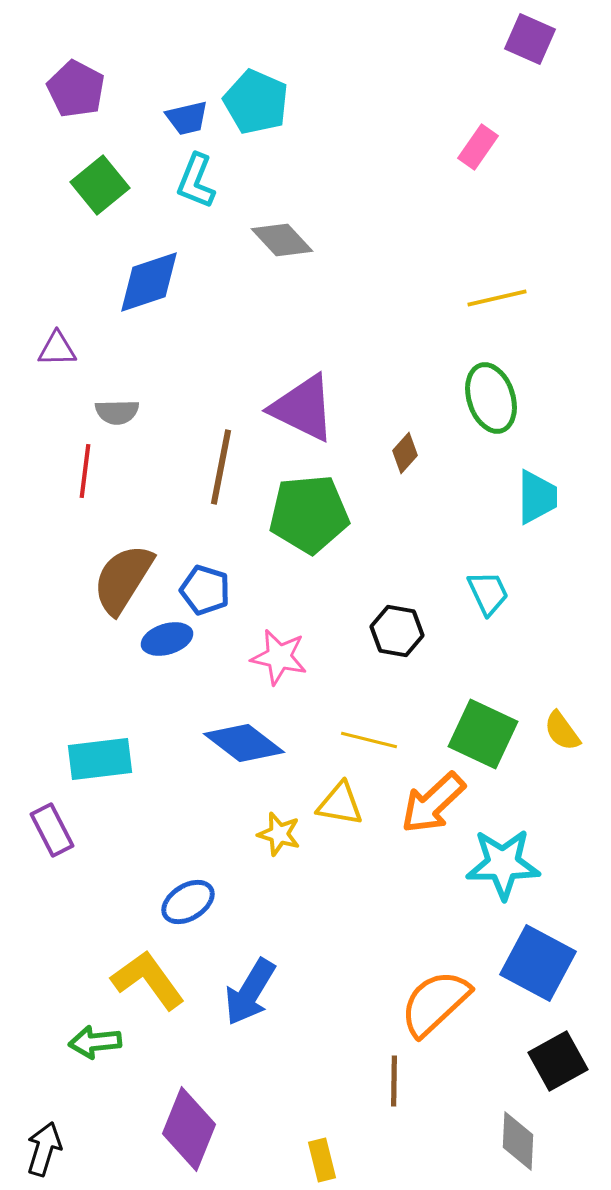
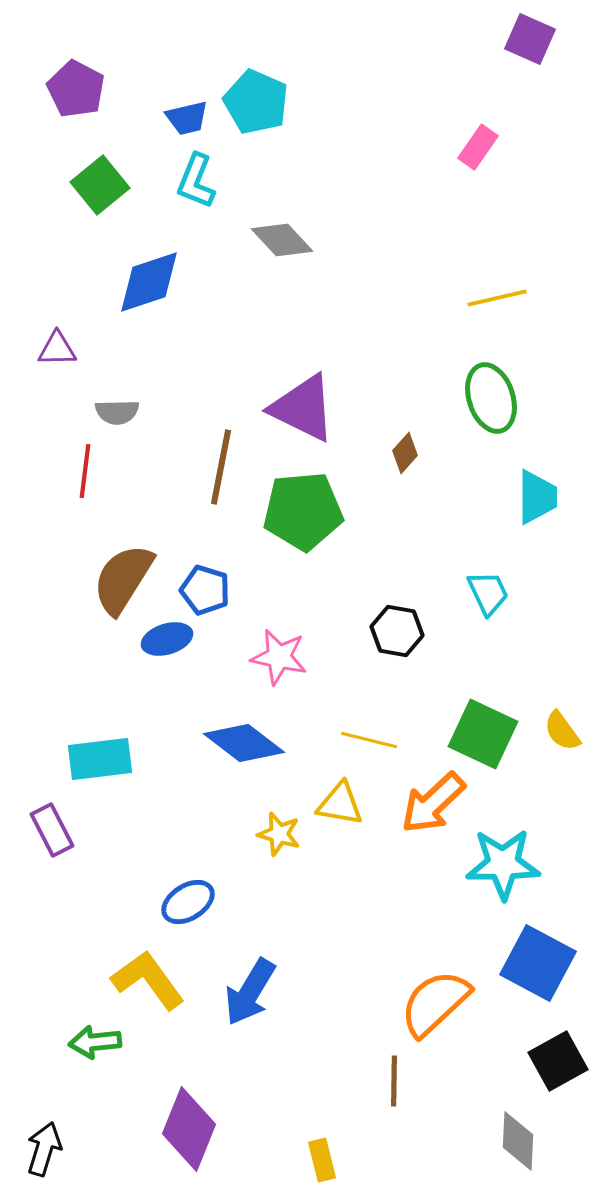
green pentagon at (309, 514): moved 6 px left, 3 px up
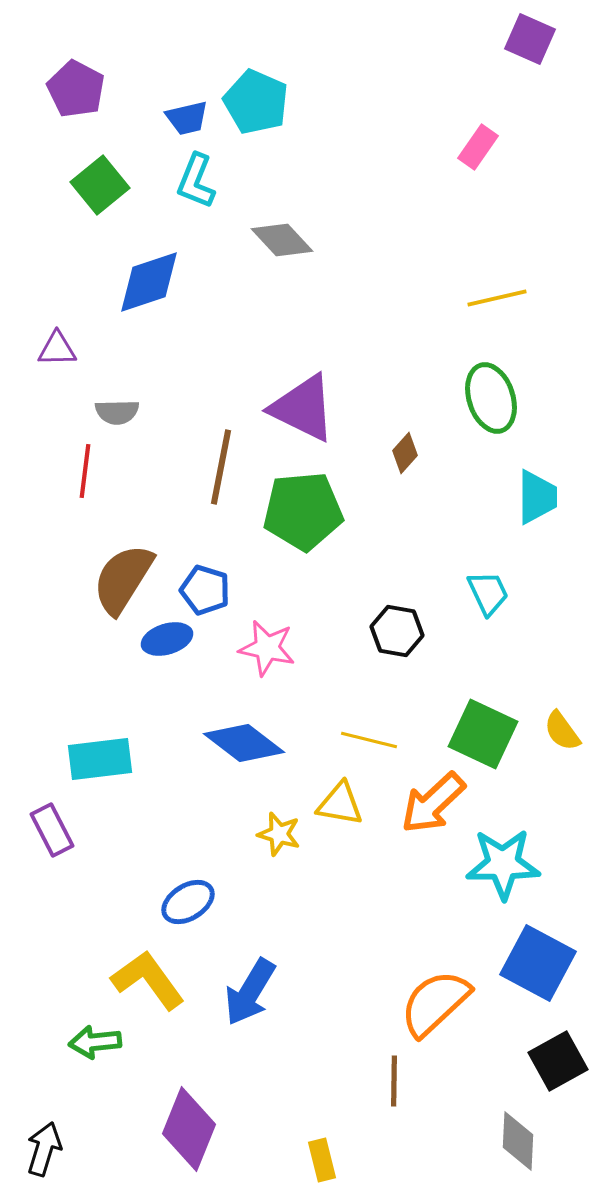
pink star at (279, 657): moved 12 px left, 9 px up
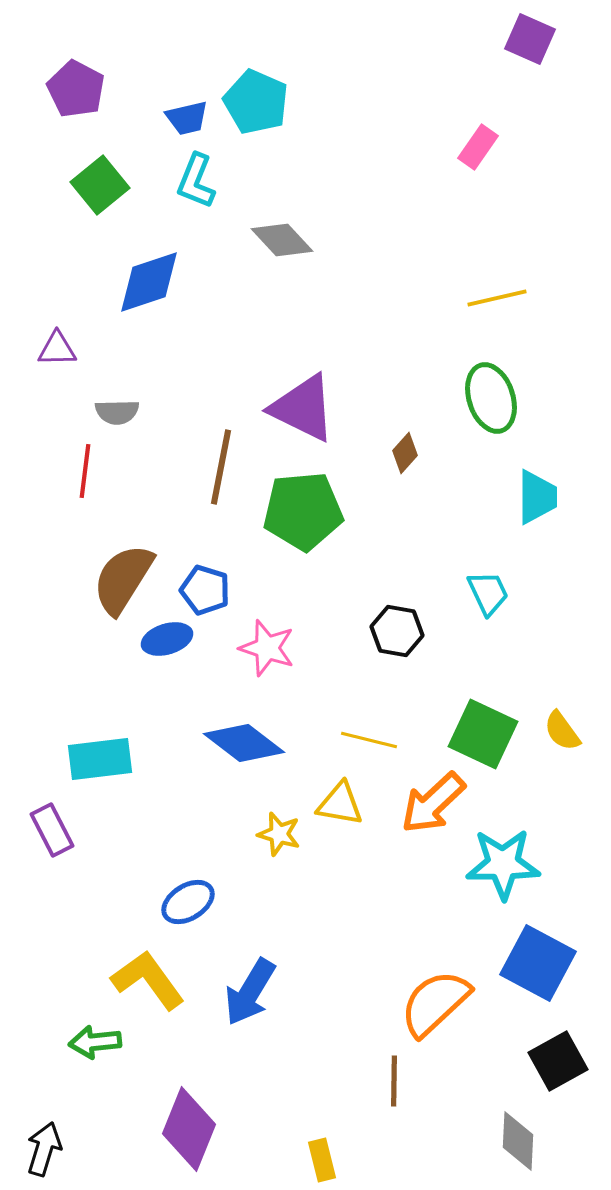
pink star at (267, 648): rotated 6 degrees clockwise
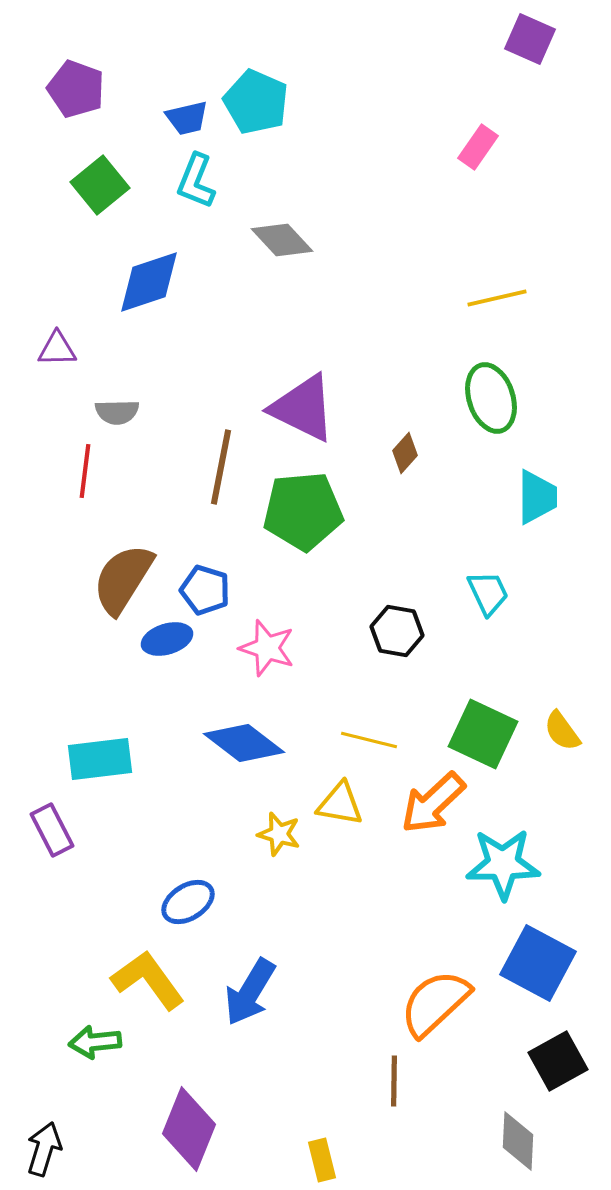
purple pentagon at (76, 89): rotated 8 degrees counterclockwise
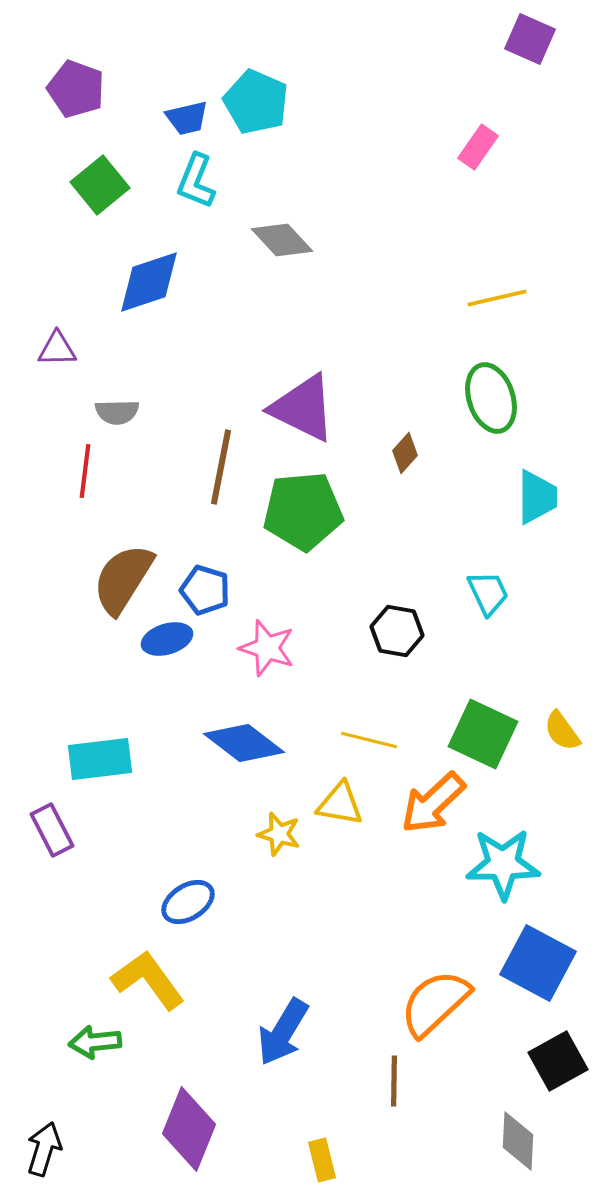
blue arrow at (250, 992): moved 33 px right, 40 px down
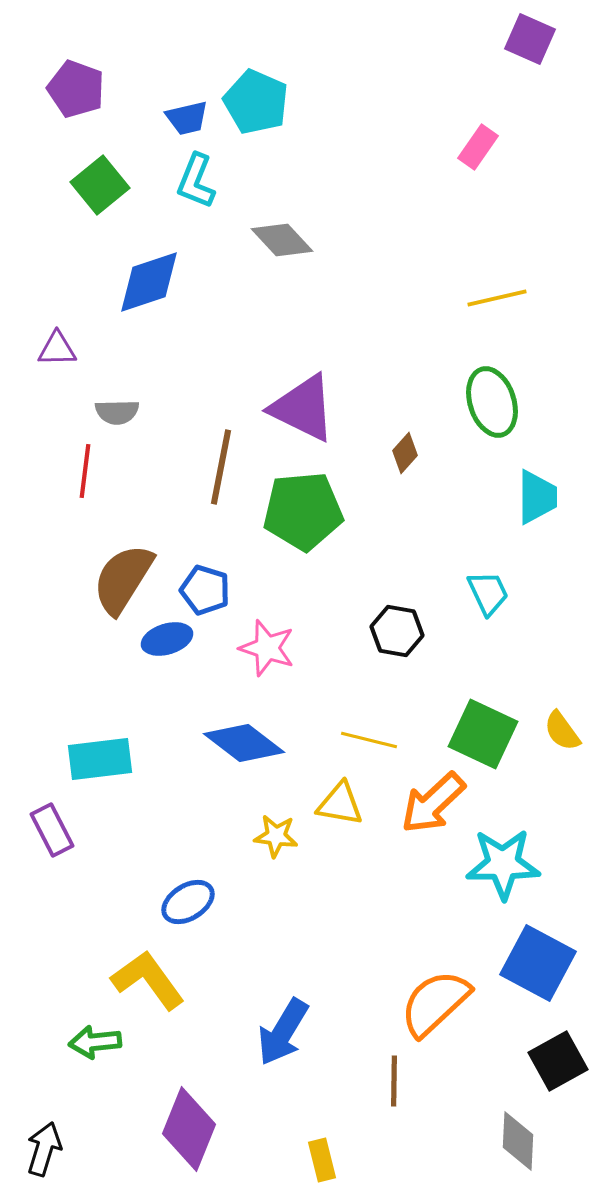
green ellipse at (491, 398): moved 1 px right, 4 px down
yellow star at (279, 834): moved 3 px left, 2 px down; rotated 9 degrees counterclockwise
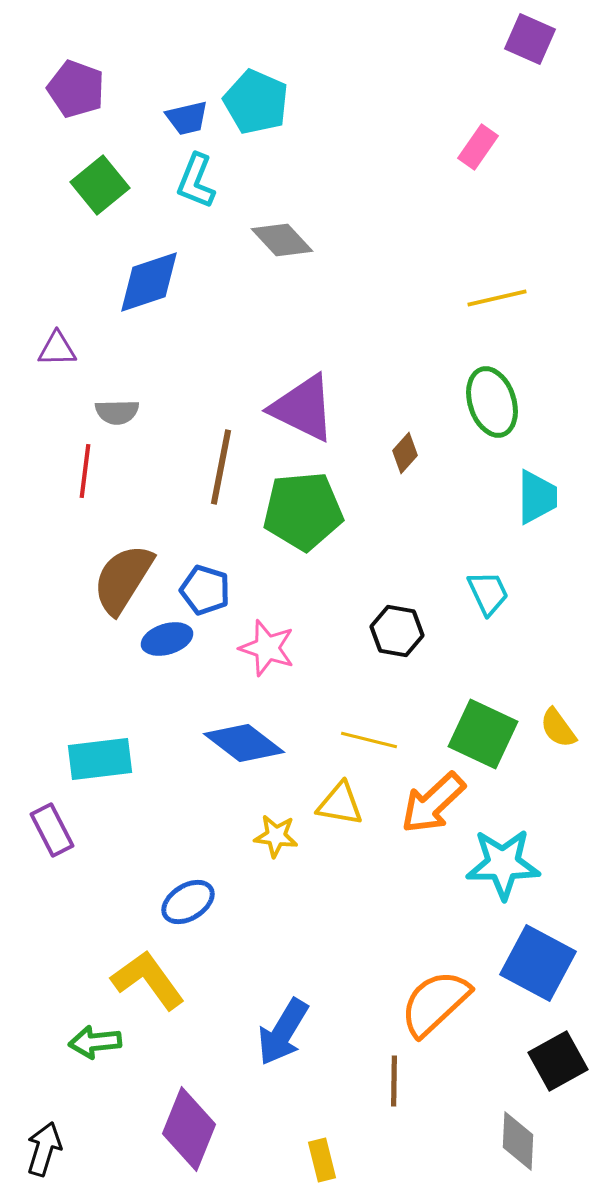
yellow semicircle at (562, 731): moved 4 px left, 3 px up
